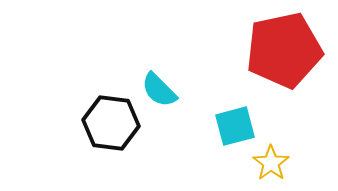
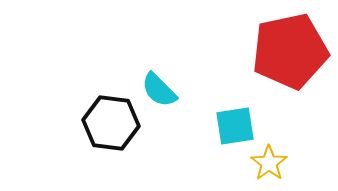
red pentagon: moved 6 px right, 1 px down
cyan square: rotated 6 degrees clockwise
yellow star: moved 2 px left
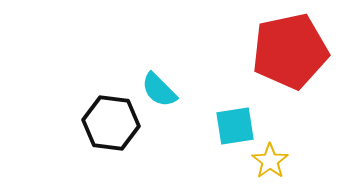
yellow star: moved 1 px right, 2 px up
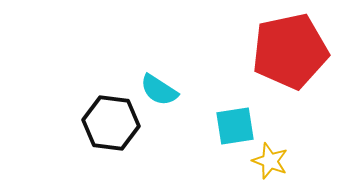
cyan semicircle: rotated 12 degrees counterclockwise
yellow star: rotated 15 degrees counterclockwise
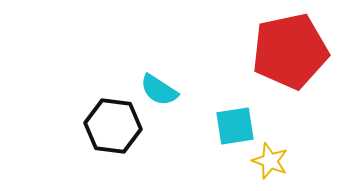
black hexagon: moved 2 px right, 3 px down
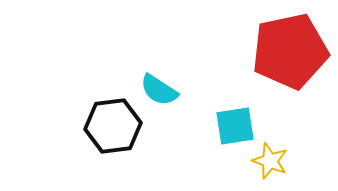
black hexagon: rotated 14 degrees counterclockwise
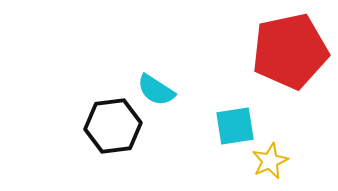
cyan semicircle: moved 3 px left
yellow star: rotated 27 degrees clockwise
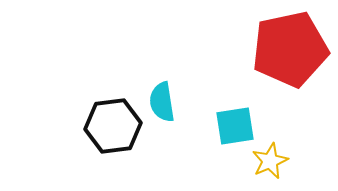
red pentagon: moved 2 px up
cyan semicircle: moved 6 px right, 12 px down; rotated 48 degrees clockwise
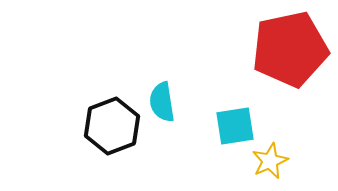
black hexagon: moved 1 px left; rotated 14 degrees counterclockwise
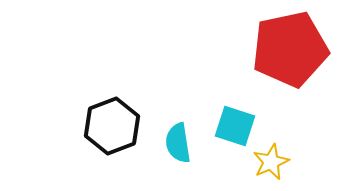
cyan semicircle: moved 16 px right, 41 px down
cyan square: rotated 27 degrees clockwise
yellow star: moved 1 px right, 1 px down
